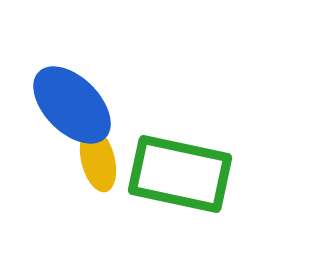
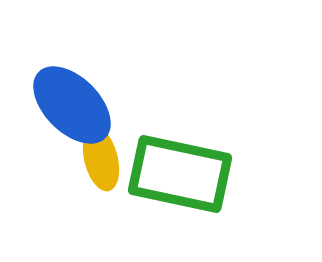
yellow ellipse: moved 3 px right, 1 px up
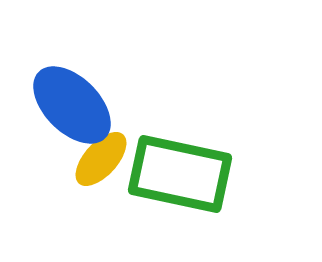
yellow ellipse: rotated 56 degrees clockwise
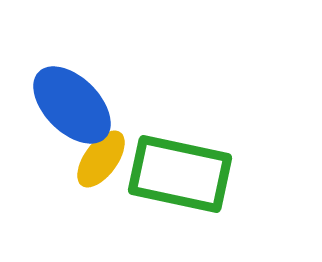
yellow ellipse: rotated 6 degrees counterclockwise
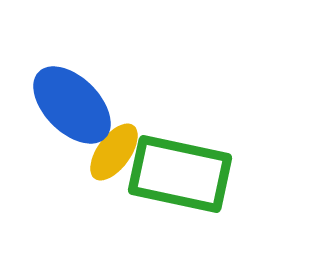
yellow ellipse: moved 13 px right, 7 px up
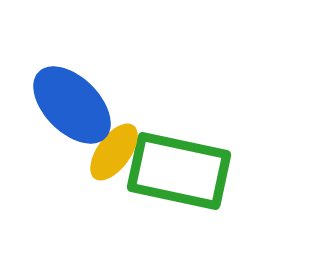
green rectangle: moved 1 px left, 3 px up
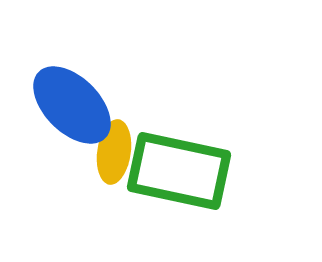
yellow ellipse: rotated 28 degrees counterclockwise
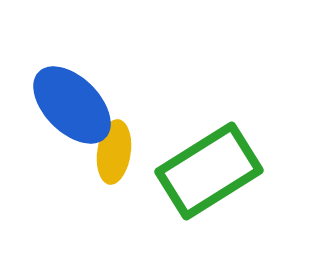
green rectangle: moved 30 px right; rotated 44 degrees counterclockwise
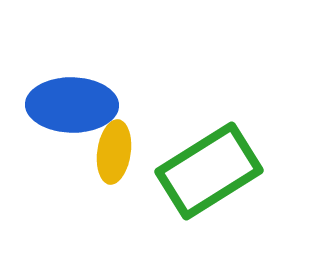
blue ellipse: rotated 44 degrees counterclockwise
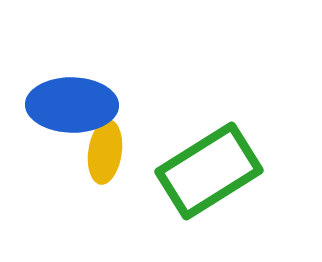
yellow ellipse: moved 9 px left
